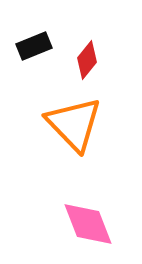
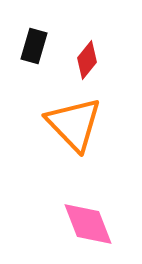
black rectangle: rotated 52 degrees counterclockwise
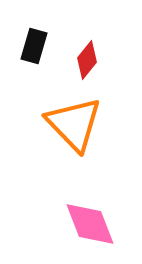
pink diamond: moved 2 px right
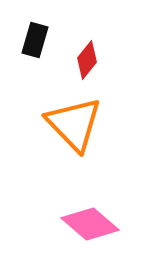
black rectangle: moved 1 px right, 6 px up
pink diamond: rotated 28 degrees counterclockwise
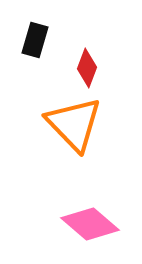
red diamond: moved 8 px down; rotated 18 degrees counterclockwise
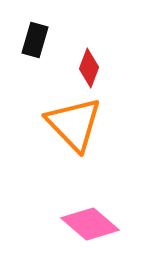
red diamond: moved 2 px right
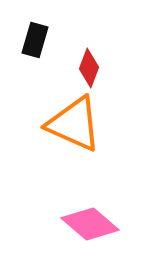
orange triangle: rotated 22 degrees counterclockwise
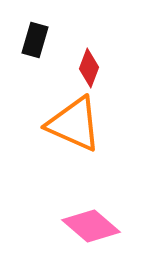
pink diamond: moved 1 px right, 2 px down
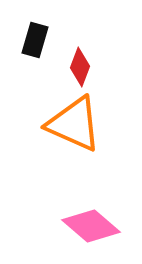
red diamond: moved 9 px left, 1 px up
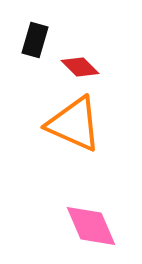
red diamond: rotated 66 degrees counterclockwise
pink diamond: rotated 26 degrees clockwise
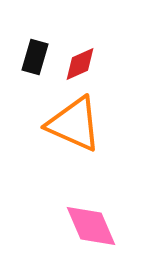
black rectangle: moved 17 px down
red diamond: moved 3 px up; rotated 69 degrees counterclockwise
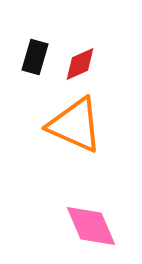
orange triangle: moved 1 px right, 1 px down
